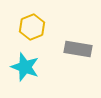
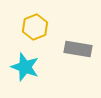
yellow hexagon: moved 3 px right
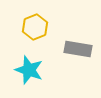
cyan star: moved 4 px right, 3 px down
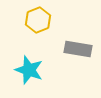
yellow hexagon: moved 3 px right, 7 px up
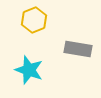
yellow hexagon: moved 4 px left
